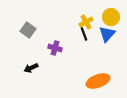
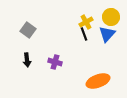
purple cross: moved 14 px down
black arrow: moved 4 px left, 8 px up; rotated 72 degrees counterclockwise
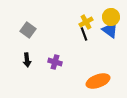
blue triangle: moved 3 px right, 4 px up; rotated 36 degrees counterclockwise
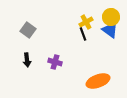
black line: moved 1 px left
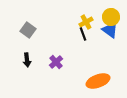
purple cross: moved 1 px right; rotated 32 degrees clockwise
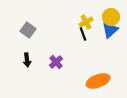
blue triangle: rotated 42 degrees clockwise
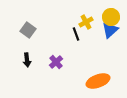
black line: moved 7 px left
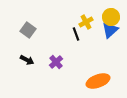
black arrow: rotated 56 degrees counterclockwise
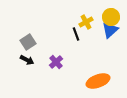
gray square: moved 12 px down; rotated 21 degrees clockwise
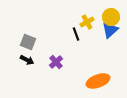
yellow cross: moved 1 px right
gray square: rotated 35 degrees counterclockwise
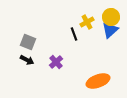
black line: moved 2 px left
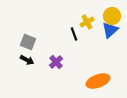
yellow circle: moved 1 px right, 1 px up
